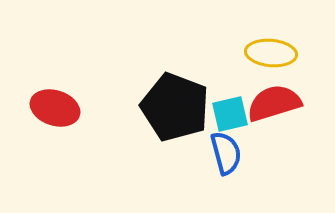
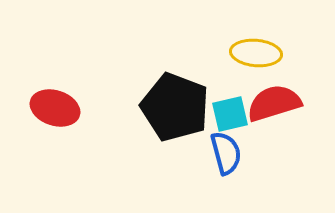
yellow ellipse: moved 15 px left
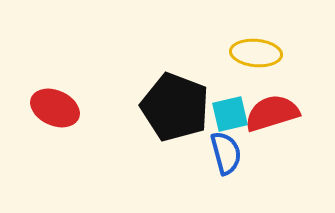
red semicircle: moved 2 px left, 10 px down
red ellipse: rotated 6 degrees clockwise
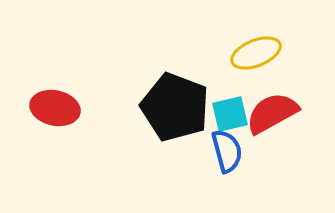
yellow ellipse: rotated 27 degrees counterclockwise
red ellipse: rotated 12 degrees counterclockwise
red semicircle: rotated 12 degrees counterclockwise
blue semicircle: moved 1 px right, 2 px up
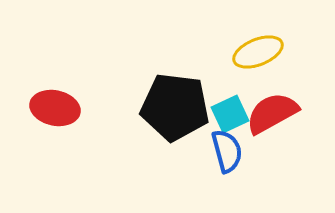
yellow ellipse: moved 2 px right, 1 px up
black pentagon: rotated 14 degrees counterclockwise
cyan square: rotated 12 degrees counterclockwise
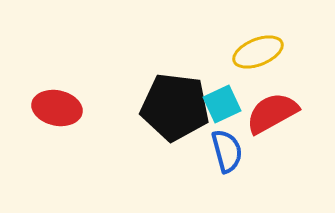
red ellipse: moved 2 px right
cyan square: moved 8 px left, 10 px up
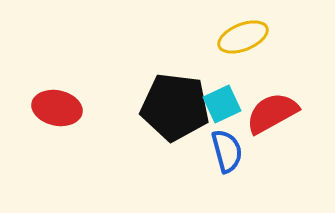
yellow ellipse: moved 15 px left, 15 px up
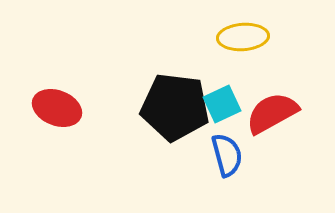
yellow ellipse: rotated 18 degrees clockwise
red ellipse: rotated 9 degrees clockwise
blue semicircle: moved 4 px down
